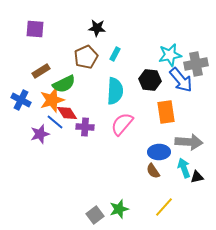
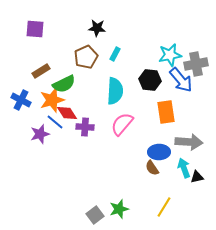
brown semicircle: moved 1 px left, 3 px up
yellow line: rotated 10 degrees counterclockwise
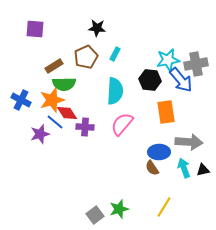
cyan star: moved 2 px left, 5 px down
brown rectangle: moved 13 px right, 5 px up
green semicircle: rotated 25 degrees clockwise
black triangle: moved 6 px right, 7 px up
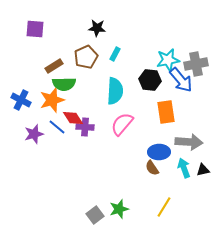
red diamond: moved 6 px right, 5 px down
blue line: moved 2 px right, 5 px down
purple star: moved 6 px left
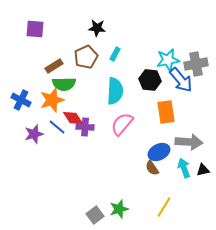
blue ellipse: rotated 25 degrees counterclockwise
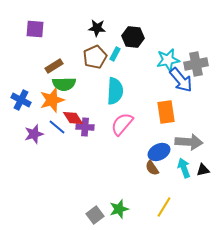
brown pentagon: moved 9 px right
black hexagon: moved 17 px left, 43 px up
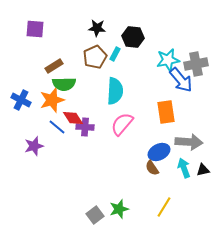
purple star: moved 12 px down
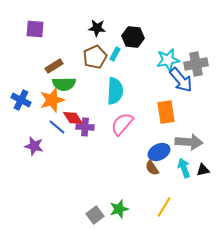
purple star: rotated 30 degrees clockwise
